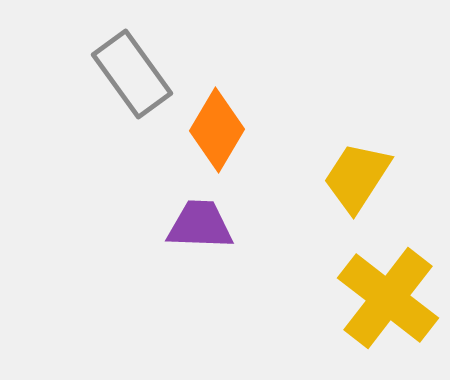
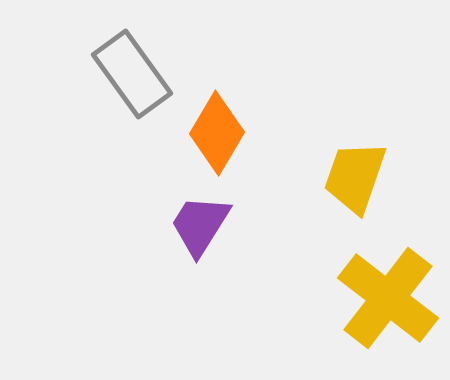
orange diamond: moved 3 px down
yellow trapezoid: moved 2 px left; rotated 14 degrees counterclockwise
purple trapezoid: rotated 60 degrees counterclockwise
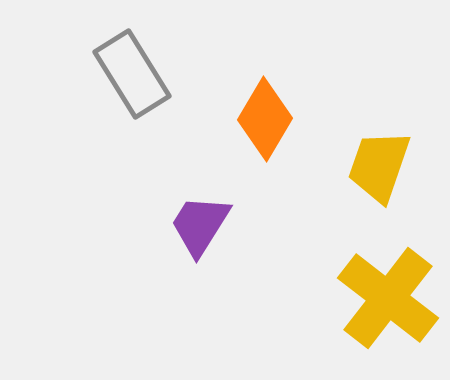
gray rectangle: rotated 4 degrees clockwise
orange diamond: moved 48 px right, 14 px up
yellow trapezoid: moved 24 px right, 11 px up
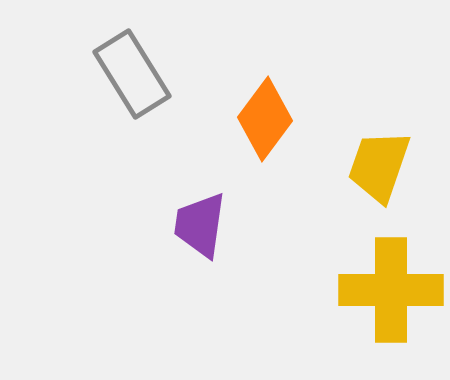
orange diamond: rotated 6 degrees clockwise
purple trapezoid: rotated 24 degrees counterclockwise
yellow cross: moved 3 px right, 8 px up; rotated 38 degrees counterclockwise
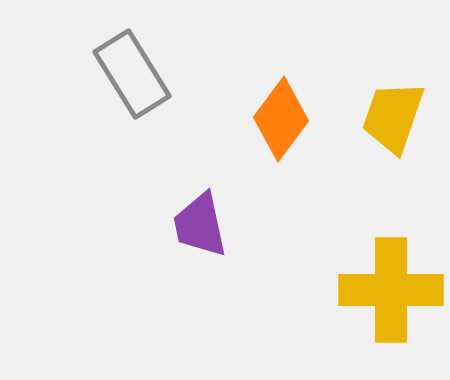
orange diamond: moved 16 px right
yellow trapezoid: moved 14 px right, 49 px up
purple trapezoid: rotated 20 degrees counterclockwise
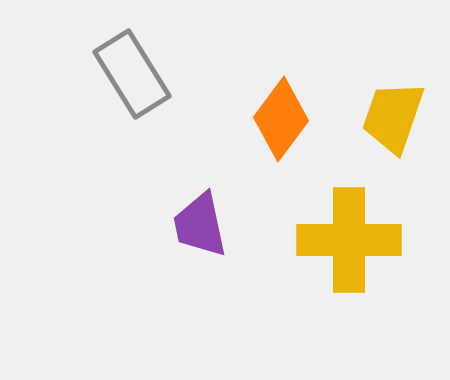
yellow cross: moved 42 px left, 50 px up
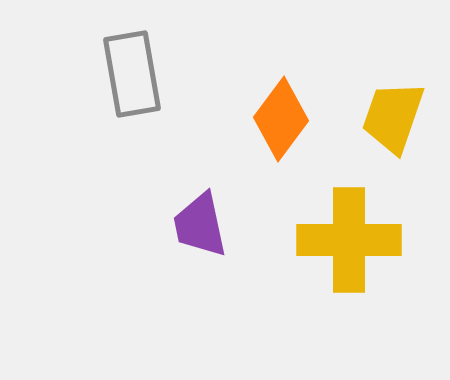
gray rectangle: rotated 22 degrees clockwise
